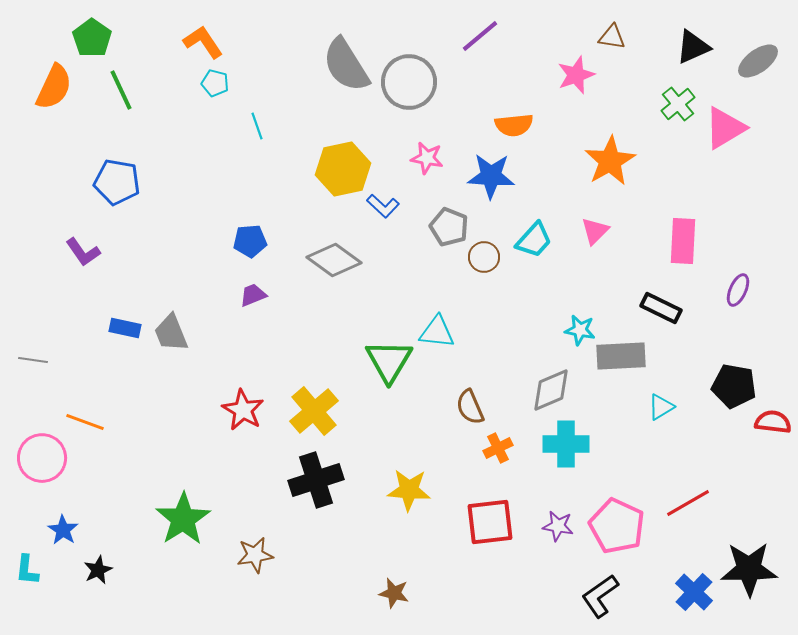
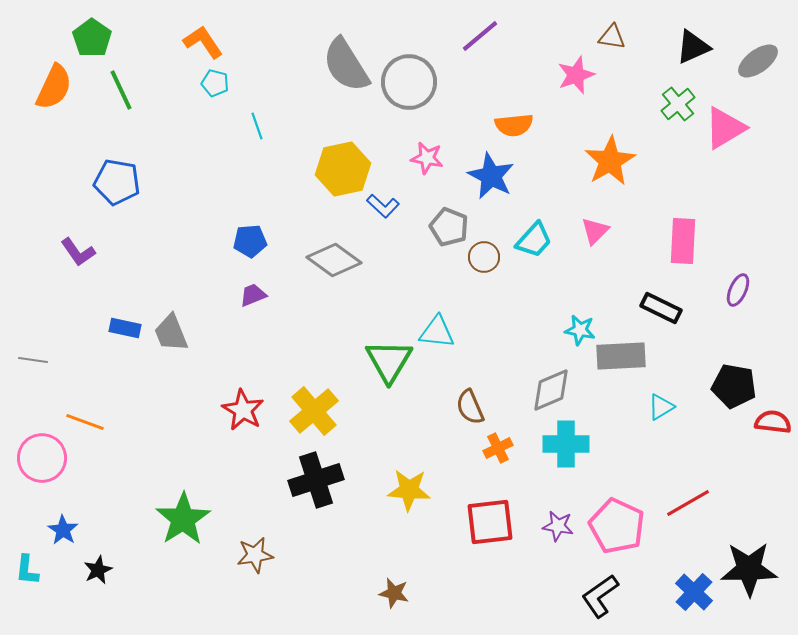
blue star at (491, 176): rotated 24 degrees clockwise
purple L-shape at (83, 252): moved 5 px left
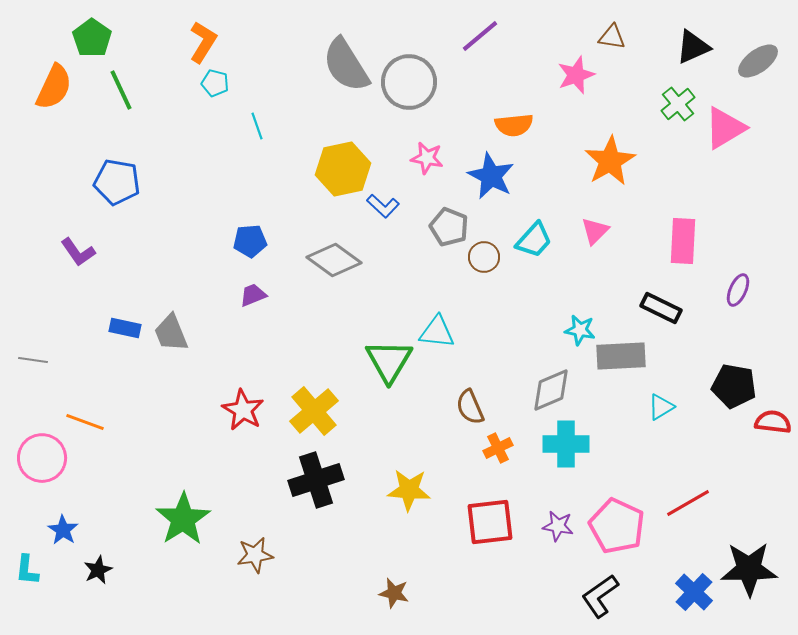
orange L-shape at (203, 42): rotated 66 degrees clockwise
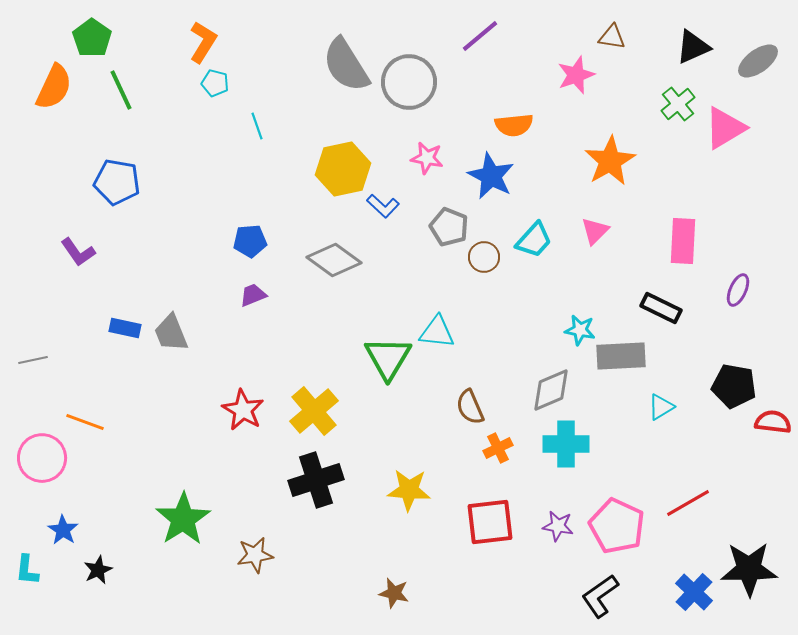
gray line at (33, 360): rotated 20 degrees counterclockwise
green triangle at (389, 361): moved 1 px left, 3 px up
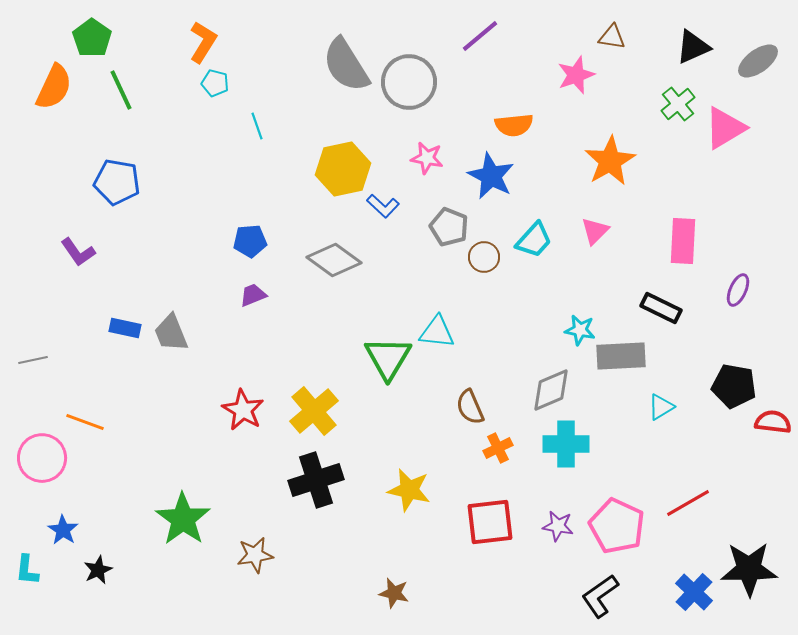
yellow star at (409, 490): rotated 9 degrees clockwise
green star at (183, 519): rotated 4 degrees counterclockwise
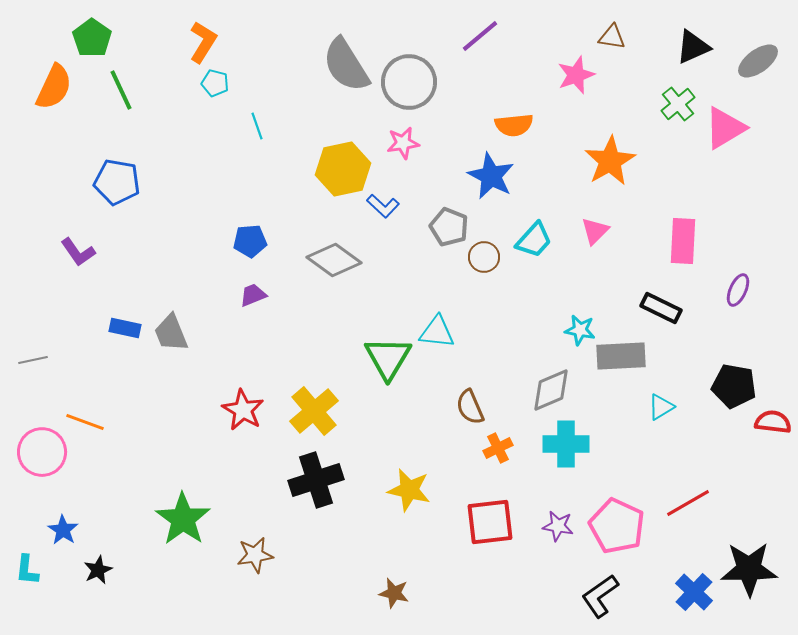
pink star at (427, 158): moved 24 px left, 15 px up; rotated 20 degrees counterclockwise
pink circle at (42, 458): moved 6 px up
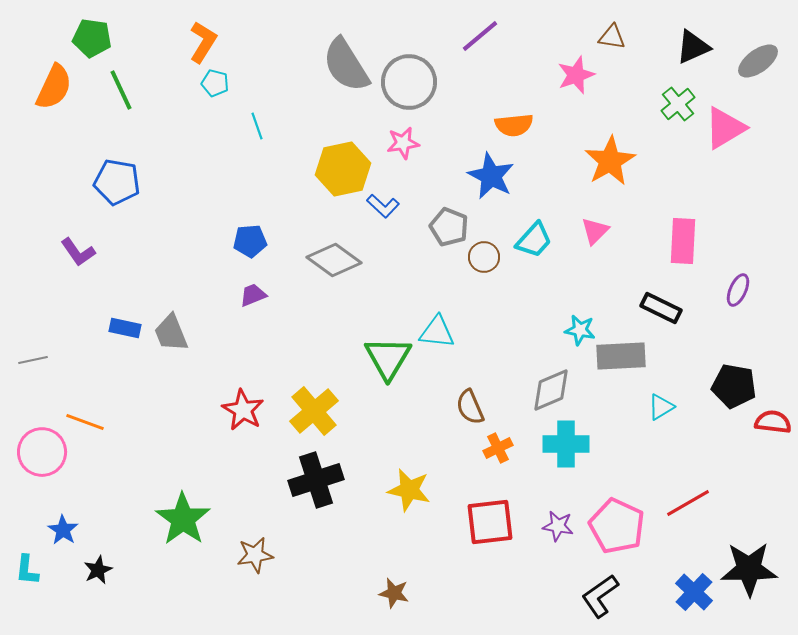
green pentagon at (92, 38): rotated 27 degrees counterclockwise
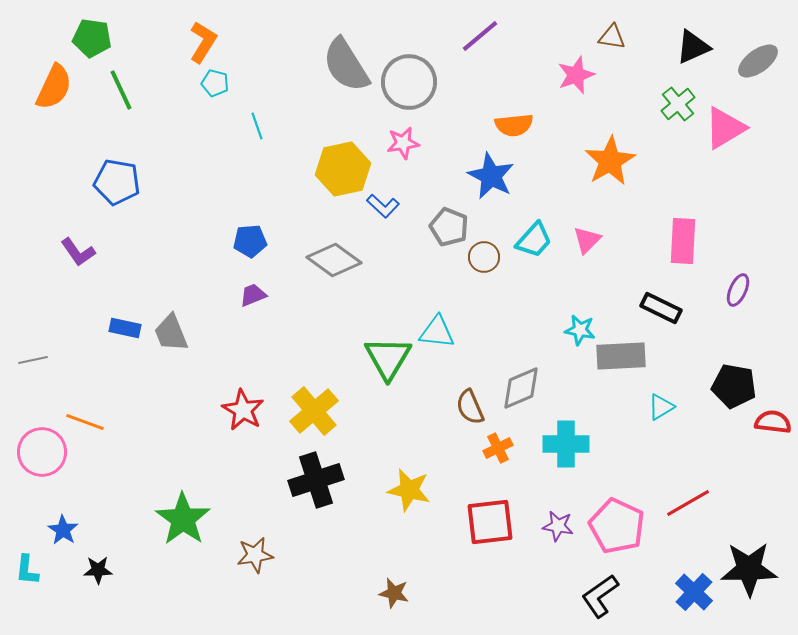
pink triangle at (595, 231): moved 8 px left, 9 px down
gray diamond at (551, 390): moved 30 px left, 2 px up
black star at (98, 570): rotated 24 degrees clockwise
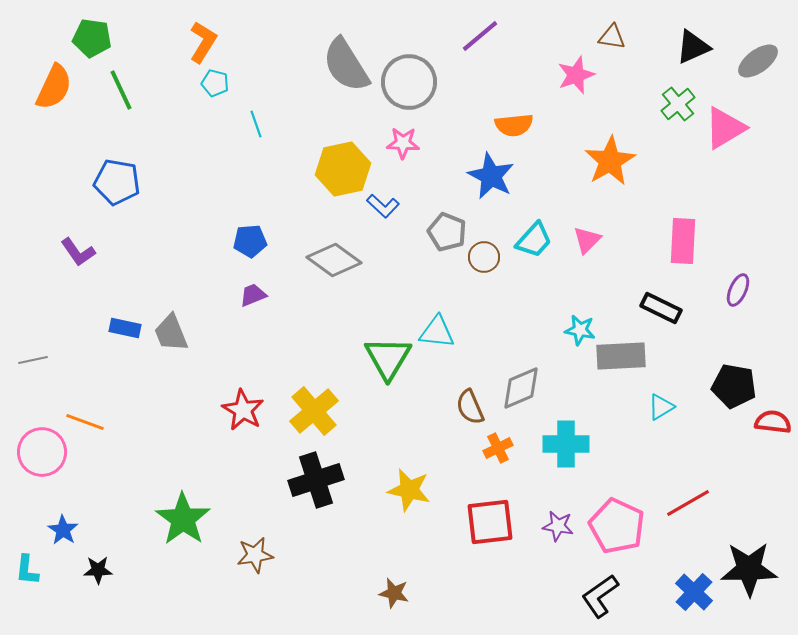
cyan line at (257, 126): moved 1 px left, 2 px up
pink star at (403, 143): rotated 12 degrees clockwise
gray pentagon at (449, 227): moved 2 px left, 5 px down
